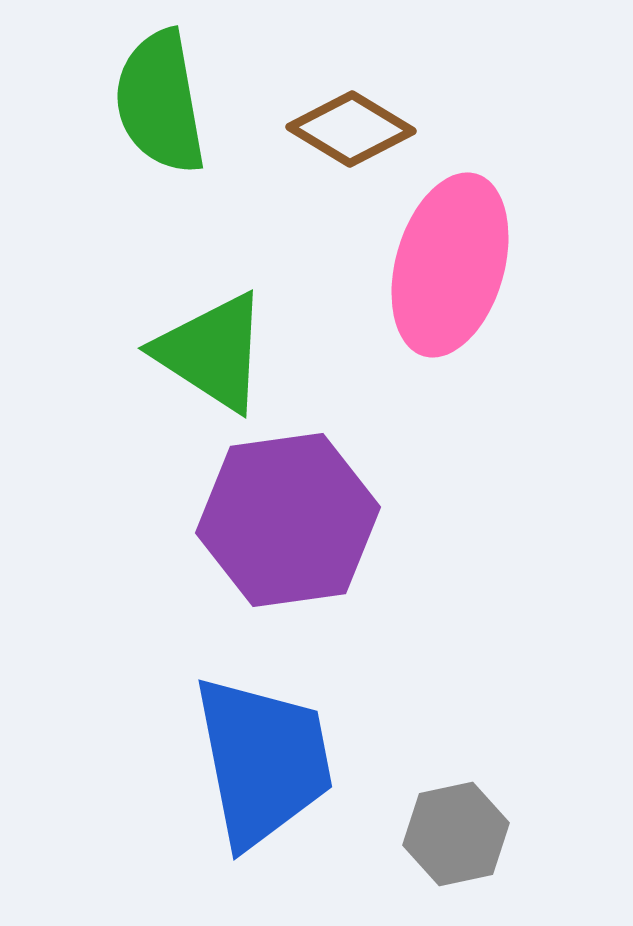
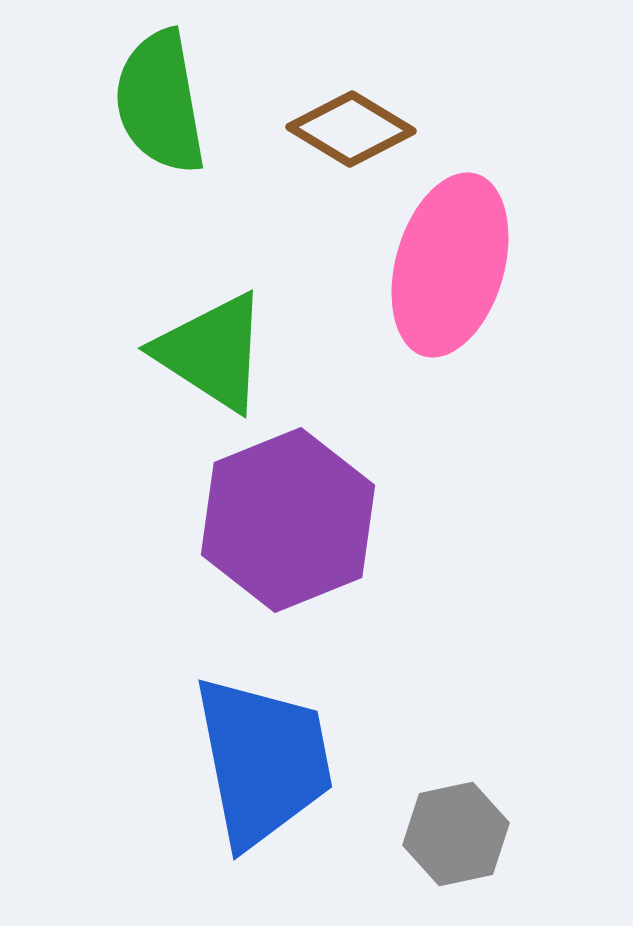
purple hexagon: rotated 14 degrees counterclockwise
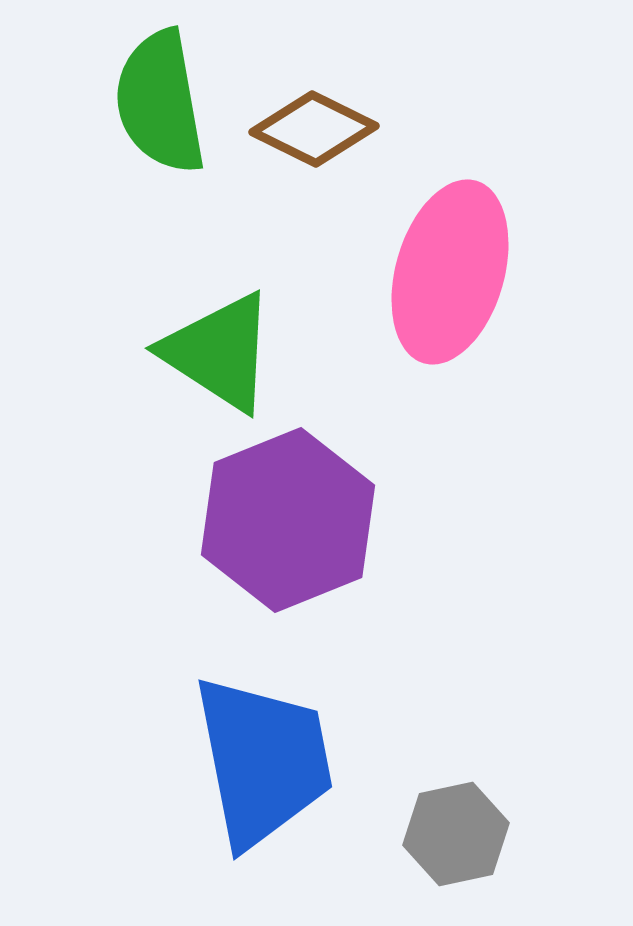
brown diamond: moved 37 px left; rotated 5 degrees counterclockwise
pink ellipse: moved 7 px down
green triangle: moved 7 px right
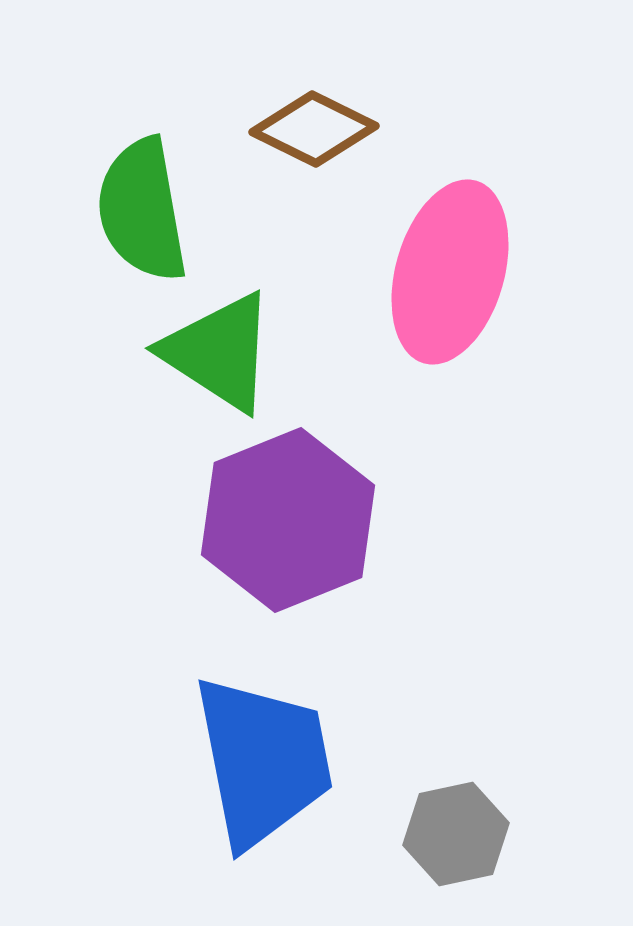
green semicircle: moved 18 px left, 108 px down
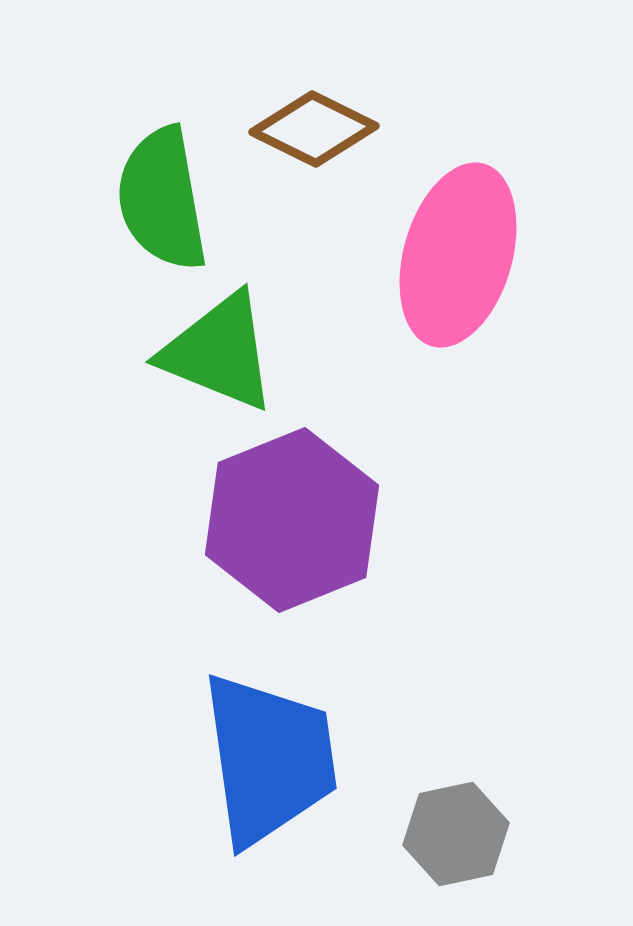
green semicircle: moved 20 px right, 11 px up
pink ellipse: moved 8 px right, 17 px up
green triangle: rotated 11 degrees counterclockwise
purple hexagon: moved 4 px right
blue trapezoid: moved 6 px right, 2 px up; rotated 3 degrees clockwise
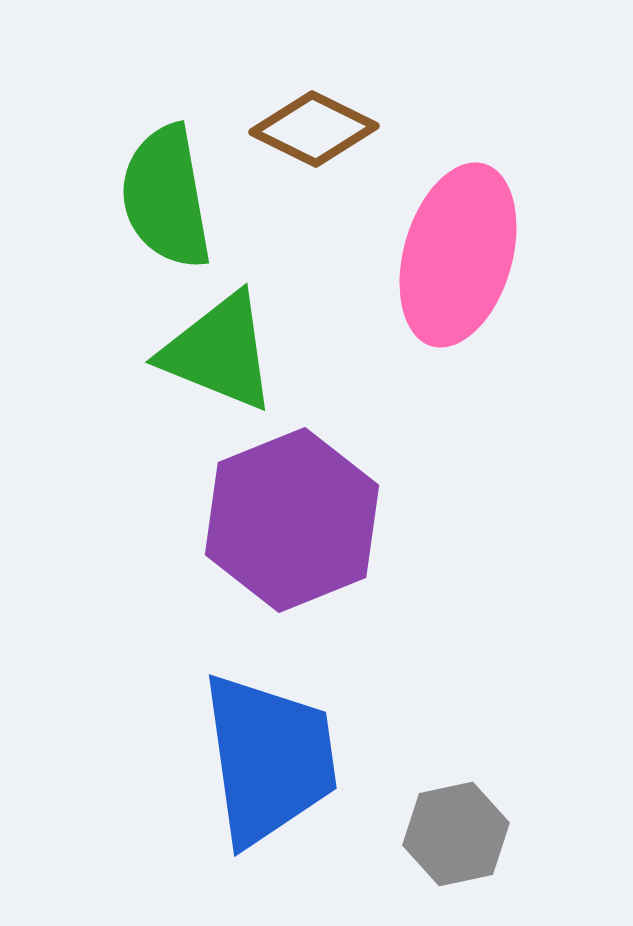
green semicircle: moved 4 px right, 2 px up
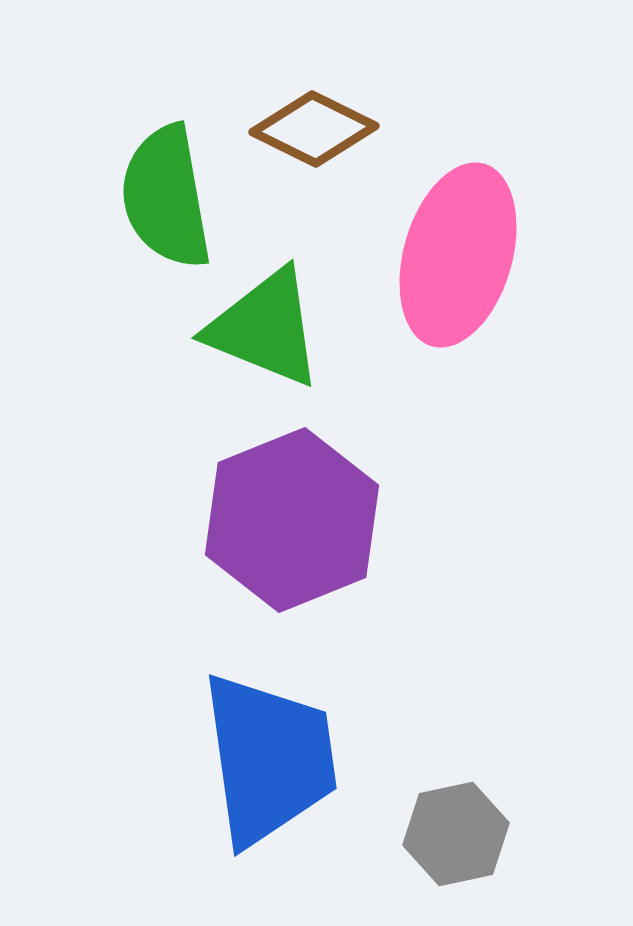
green triangle: moved 46 px right, 24 px up
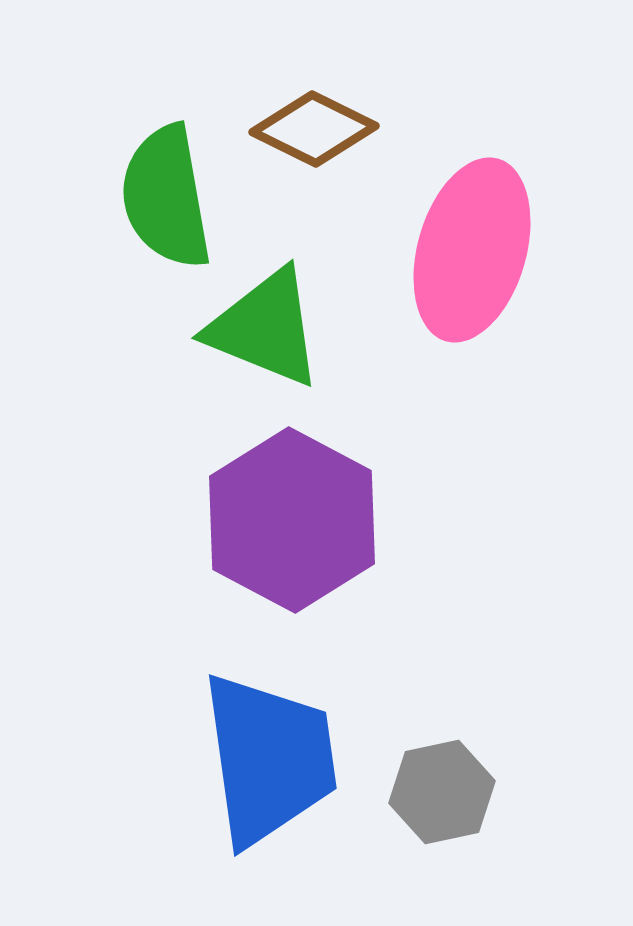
pink ellipse: moved 14 px right, 5 px up
purple hexagon: rotated 10 degrees counterclockwise
gray hexagon: moved 14 px left, 42 px up
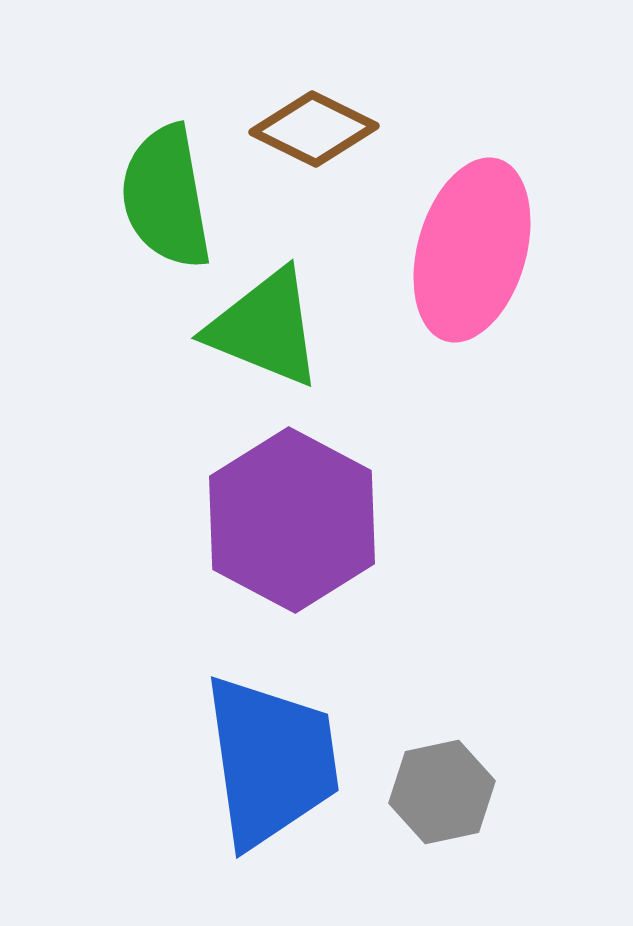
blue trapezoid: moved 2 px right, 2 px down
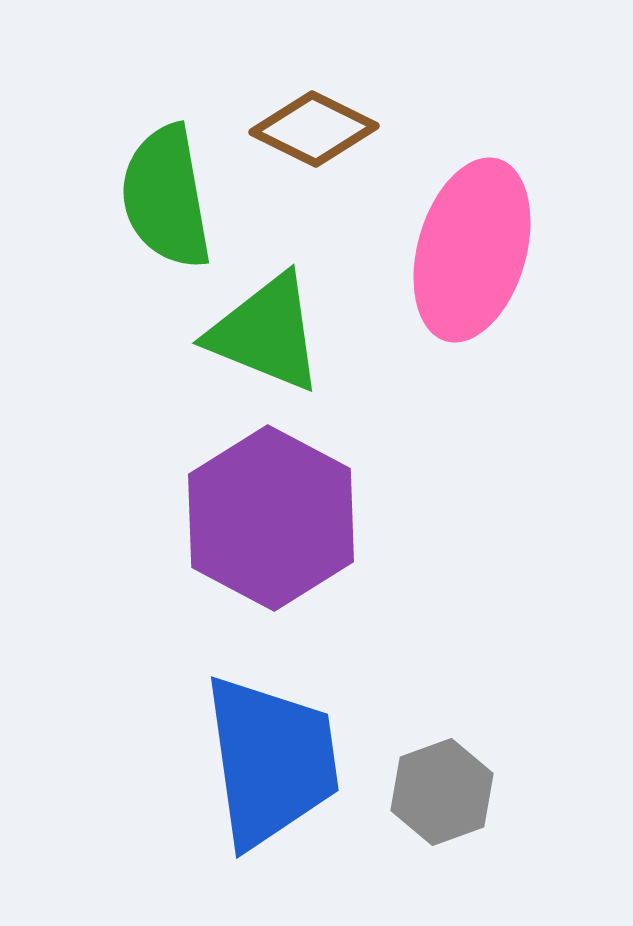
green triangle: moved 1 px right, 5 px down
purple hexagon: moved 21 px left, 2 px up
gray hexagon: rotated 8 degrees counterclockwise
